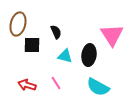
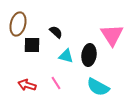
black semicircle: rotated 24 degrees counterclockwise
cyan triangle: moved 1 px right
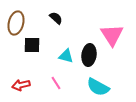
brown ellipse: moved 2 px left, 1 px up
black semicircle: moved 14 px up
red arrow: moved 6 px left; rotated 30 degrees counterclockwise
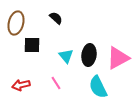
pink triangle: moved 6 px right, 23 px down; rotated 35 degrees clockwise
cyan triangle: rotated 35 degrees clockwise
cyan semicircle: rotated 35 degrees clockwise
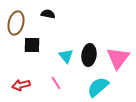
black semicircle: moved 8 px left, 4 px up; rotated 32 degrees counterclockwise
pink triangle: rotated 25 degrees counterclockwise
cyan semicircle: rotated 75 degrees clockwise
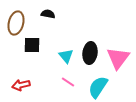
black ellipse: moved 1 px right, 2 px up
pink line: moved 12 px right, 1 px up; rotated 24 degrees counterclockwise
cyan semicircle: rotated 15 degrees counterclockwise
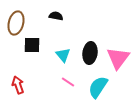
black semicircle: moved 8 px right, 2 px down
cyan triangle: moved 3 px left, 1 px up
red arrow: moved 3 px left; rotated 84 degrees clockwise
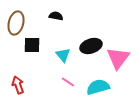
black ellipse: moved 1 px right, 7 px up; rotated 65 degrees clockwise
cyan semicircle: rotated 40 degrees clockwise
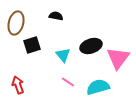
black square: rotated 18 degrees counterclockwise
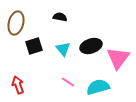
black semicircle: moved 4 px right, 1 px down
black square: moved 2 px right, 1 px down
cyan triangle: moved 6 px up
